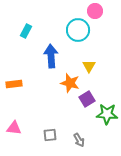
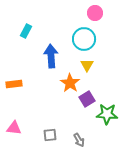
pink circle: moved 2 px down
cyan circle: moved 6 px right, 9 px down
yellow triangle: moved 2 px left, 1 px up
orange star: rotated 18 degrees clockwise
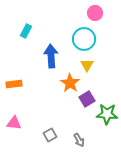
pink triangle: moved 5 px up
gray square: rotated 24 degrees counterclockwise
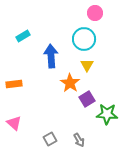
cyan rectangle: moved 3 px left, 5 px down; rotated 32 degrees clockwise
pink triangle: rotated 35 degrees clockwise
gray square: moved 4 px down
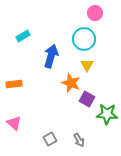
blue arrow: rotated 20 degrees clockwise
orange star: moved 1 px right; rotated 12 degrees counterclockwise
purple square: rotated 28 degrees counterclockwise
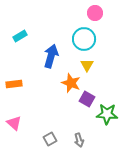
cyan rectangle: moved 3 px left
gray arrow: rotated 16 degrees clockwise
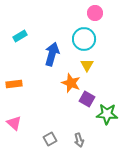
blue arrow: moved 1 px right, 2 px up
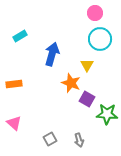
cyan circle: moved 16 px right
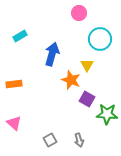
pink circle: moved 16 px left
orange star: moved 3 px up
gray square: moved 1 px down
